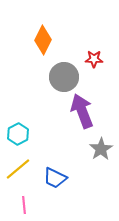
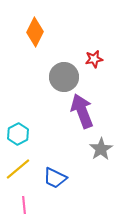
orange diamond: moved 8 px left, 8 px up
red star: rotated 12 degrees counterclockwise
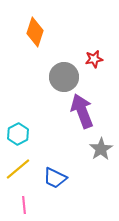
orange diamond: rotated 8 degrees counterclockwise
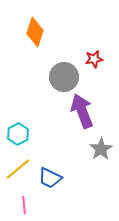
blue trapezoid: moved 5 px left
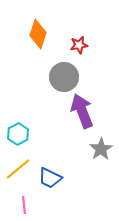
orange diamond: moved 3 px right, 2 px down
red star: moved 15 px left, 14 px up
